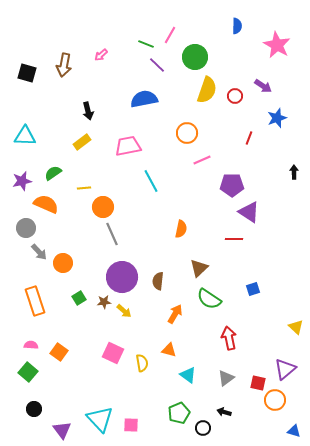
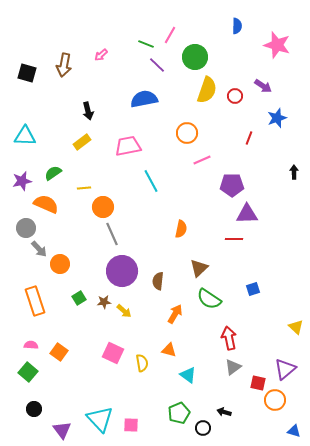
pink star at (277, 45): rotated 12 degrees counterclockwise
purple triangle at (249, 212): moved 2 px left, 2 px down; rotated 35 degrees counterclockwise
gray arrow at (39, 252): moved 3 px up
orange circle at (63, 263): moved 3 px left, 1 px down
purple circle at (122, 277): moved 6 px up
gray triangle at (226, 378): moved 7 px right, 11 px up
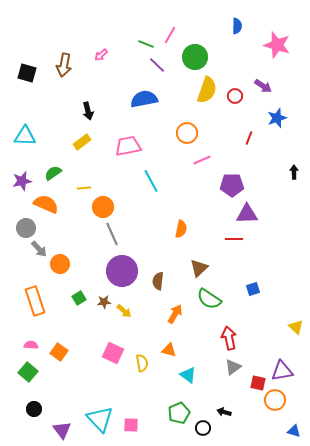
purple triangle at (285, 369): moved 3 px left, 2 px down; rotated 30 degrees clockwise
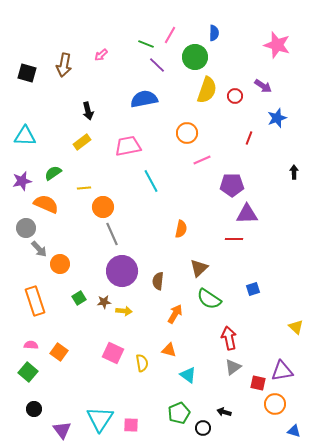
blue semicircle at (237, 26): moved 23 px left, 7 px down
yellow arrow at (124, 311): rotated 35 degrees counterclockwise
orange circle at (275, 400): moved 4 px down
cyan triangle at (100, 419): rotated 16 degrees clockwise
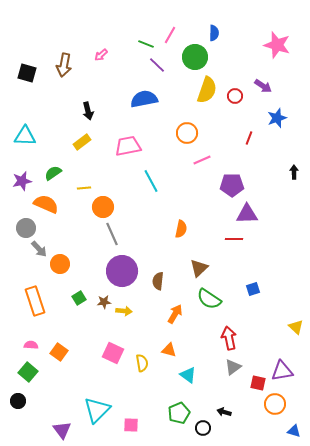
black circle at (34, 409): moved 16 px left, 8 px up
cyan triangle at (100, 419): moved 3 px left, 9 px up; rotated 12 degrees clockwise
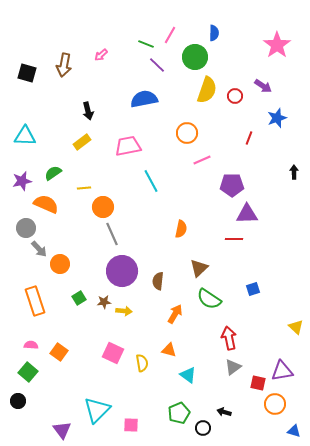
pink star at (277, 45): rotated 20 degrees clockwise
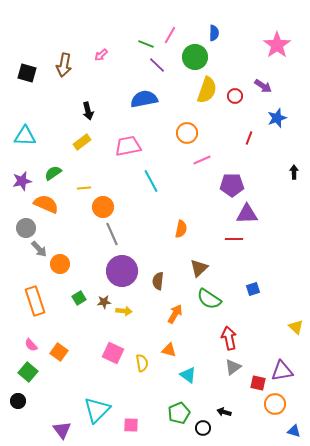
pink semicircle at (31, 345): rotated 136 degrees counterclockwise
